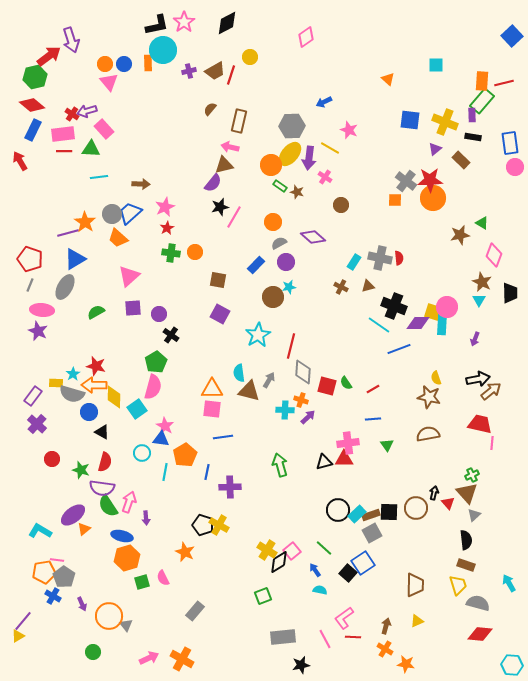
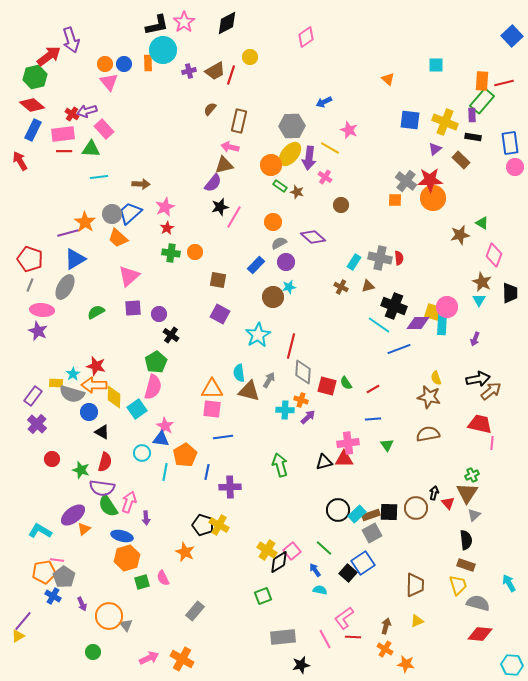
brown triangle at (467, 493): rotated 15 degrees clockwise
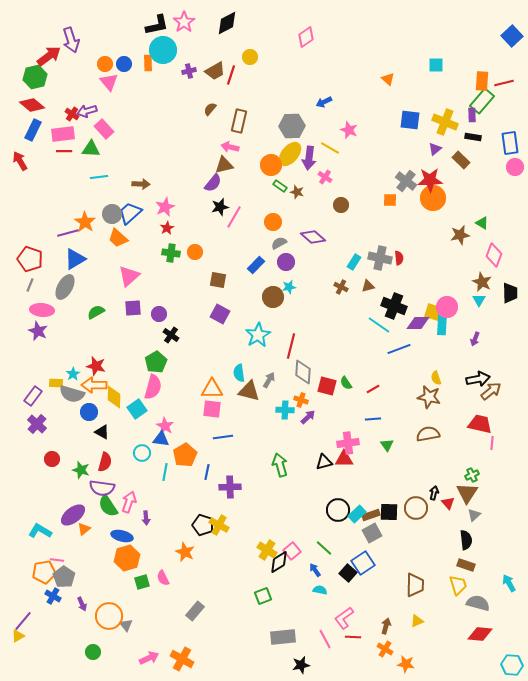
orange square at (395, 200): moved 5 px left
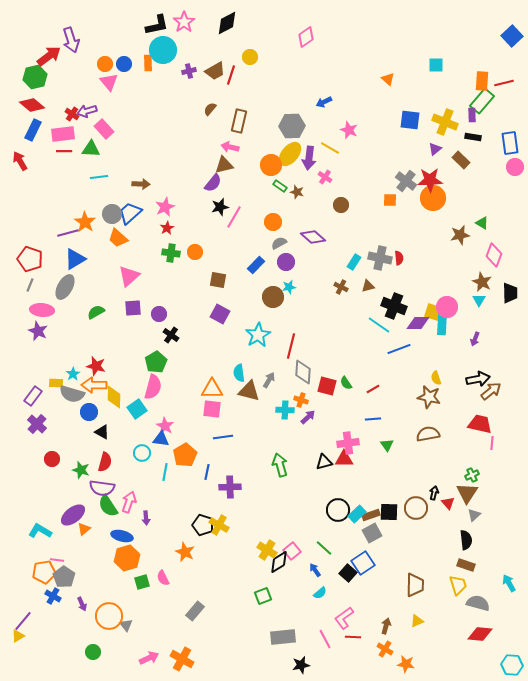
cyan semicircle at (320, 590): moved 3 px down; rotated 128 degrees clockwise
